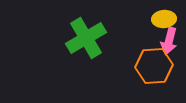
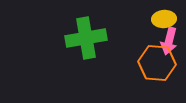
green cross: rotated 21 degrees clockwise
orange hexagon: moved 3 px right, 3 px up; rotated 9 degrees clockwise
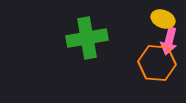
yellow ellipse: moved 1 px left; rotated 25 degrees clockwise
green cross: moved 1 px right
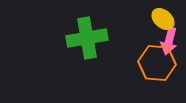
yellow ellipse: rotated 20 degrees clockwise
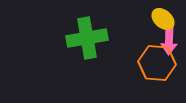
pink arrow: rotated 12 degrees counterclockwise
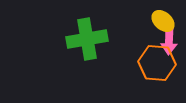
yellow ellipse: moved 2 px down
green cross: moved 1 px down
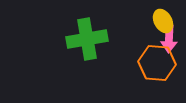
yellow ellipse: rotated 20 degrees clockwise
pink arrow: moved 2 px up
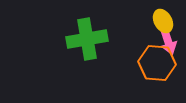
pink arrow: moved 1 px left, 2 px down; rotated 20 degrees counterclockwise
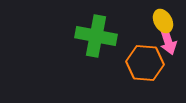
green cross: moved 9 px right, 3 px up; rotated 21 degrees clockwise
orange hexagon: moved 12 px left
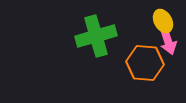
green cross: rotated 27 degrees counterclockwise
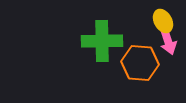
green cross: moved 6 px right, 5 px down; rotated 15 degrees clockwise
orange hexagon: moved 5 px left
